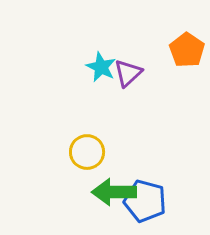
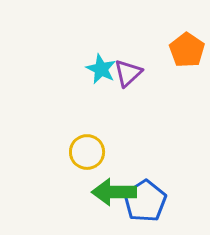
cyan star: moved 2 px down
blue pentagon: rotated 24 degrees clockwise
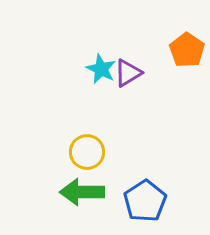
purple triangle: rotated 12 degrees clockwise
green arrow: moved 32 px left
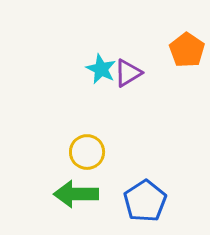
green arrow: moved 6 px left, 2 px down
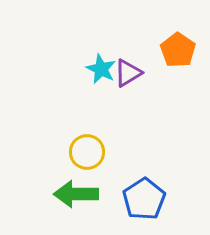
orange pentagon: moved 9 px left
blue pentagon: moved 1 px left, 2 px up
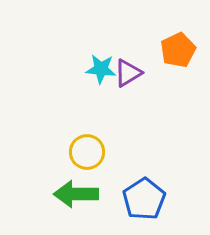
orange pentagon: rotated 12 degrees clockwise
cyan star: rotated 20 degrees counterclockwise
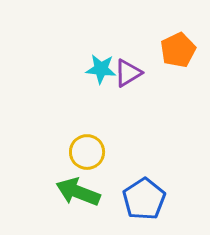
green arrow: moved 2 px right, 2 px up; rotated 21 degrees clockwise
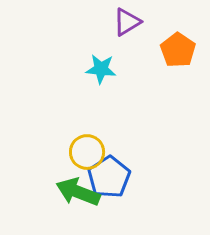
orange pentagon: rotated 12 degrees counterclockwise
purple triangle: moved 1 px left, 51 px up
blue pentagon: moved 35 px left, 22 px up
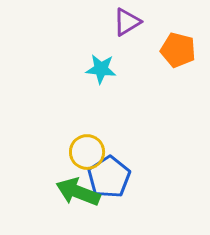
orange pentagon: rotated 20 degrees counterclockwise
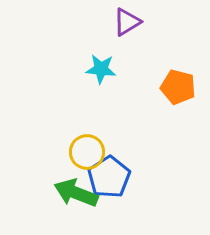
orange pentagon: moved 37 px down
green arrow: moved 2 px left, 1 px down
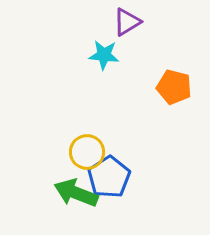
cyan star: moved 3 px right, 14 px up
orange pentagon: moved 4 px left
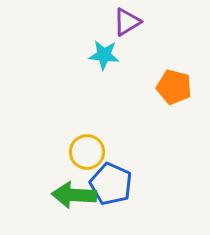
blue pentagon: moved 2 px right, 7 px down; rotated 15 degrees counterclockwise
green arrow: moved 2 px left, 2 px down; rotated 18 degrees counterclockwise
